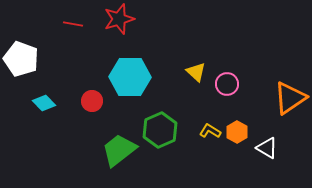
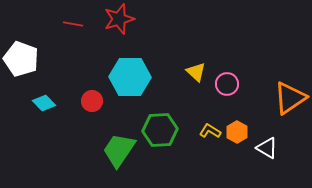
green hexagon: rotated 20 degrees clockwise
green trapezoid: rotated 18 degrees counterclockwise
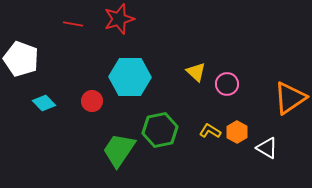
green hexagon: rotated 8 degrees counterclockwise
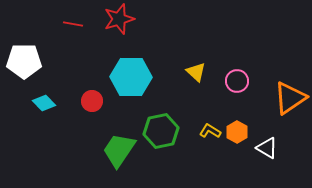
white pentagon: moved 3 px right, 2 px down; rotated 20 degrees counterclockwise
cyan hexagon: moved 1 px right
pink circle: moved 10 px right, 3 px up
green hexagon: moved 1 px right, 1 px down
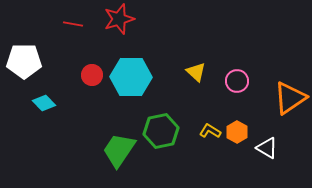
red circle: moved 26 px up
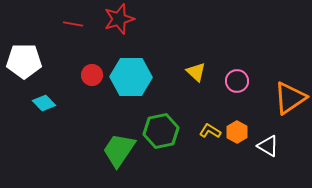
white triangle: moved 1 px right, 2 px up
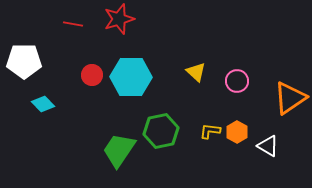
cyan diamond: moved 1 px left, 1 px down
yellow L-shape: rotated 25 degrees counterclockwise
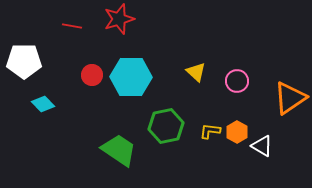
red line: moved 1 px left, 2 px down
green hexagon: moved 5 px right, 5 px up
white triangle: moved 6 px left
green trapezoid: rotated 90 degrees clockwise
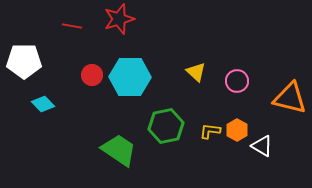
cyan hexagon: moved 1 px left
orange triangle: rotated 48 degrees clockwise
orange hexagon: moved 2 px up
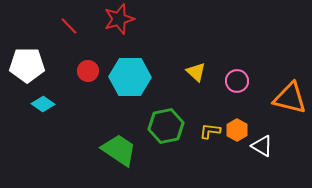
red line: moved 3 px left; rotated 36 degrees clockwise
white pentagon: moved 3 px right, 4 px down
red circle: moved 4 px left, 4 px up
cyan diamond: rotated 10 degrees counterclockwise
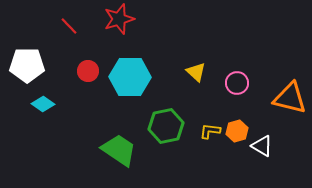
pink circle: moved 2 px down
orange hexagon: moved 1 px down; rotated 15 degrees clockwise
